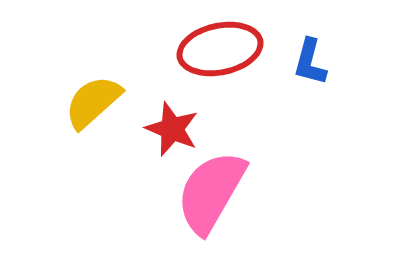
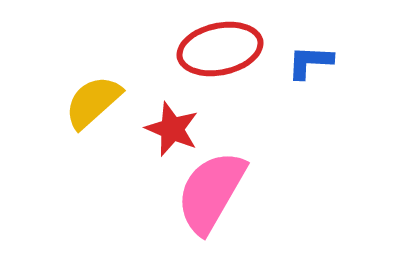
blue L-shape: rotated 78 degrees clockwise
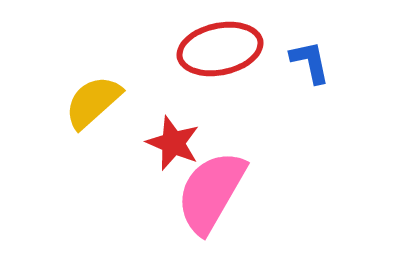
blue L-shape: rotated 75 degrees clockwise
red star: moved 1 px right, 14 px down
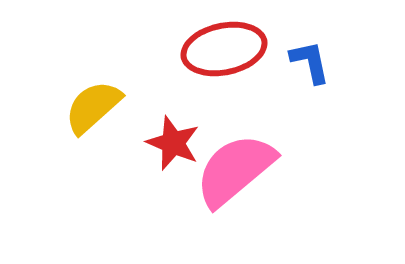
red ellipse: moved 4 px right
yellow semicircle: moved 5 px down
pink semicircle: moved 24 px right, 22 px up; rotated 20 degrees clockwise
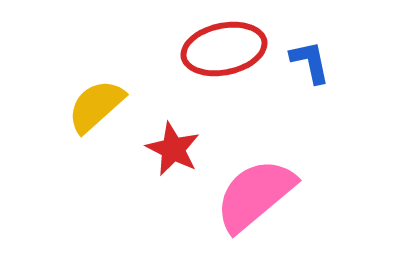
yellow semicircle: moved 3 px right, 1 px up
red star: moved 6 px down; rotated 4 degrees clockwise
pink semicircle: moved 20 px right, 25 px down
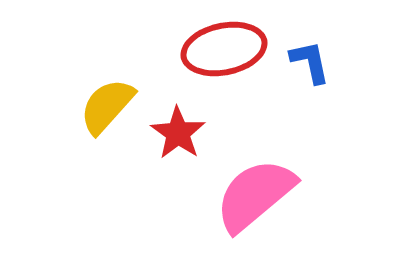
yellow semicircle: moved 11 px right; rotated 6 degrees counterclockwise
red star: moved 5 px right, 16 px up; rotated 8 degrees clockwise
